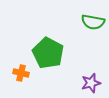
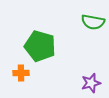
green pentagon: moved 8 px left, 7 px up; rotated 12 degrees counterclockwise
orange cross: rotated 14 degrees counterclockwise
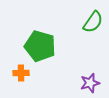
green semicircle: rotated 65 degrees counterclockwise
purple star: moved 1 px left
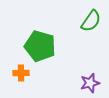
green semicircle: moved 2 px left, 1 px up
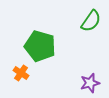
orange cross: rotated 35 degrees clockwise
